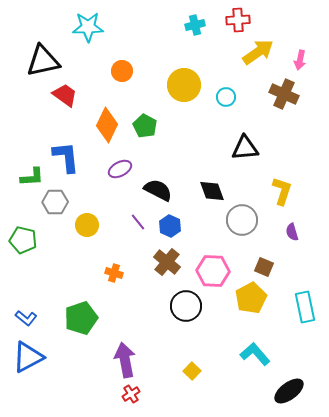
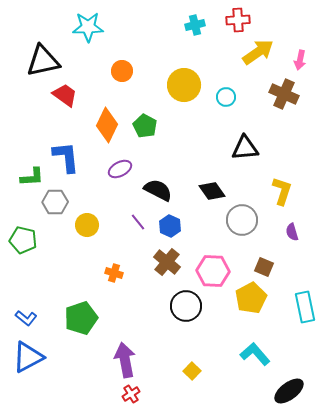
black diamond at (212, 191): rotated 16 degrees counterclockwise
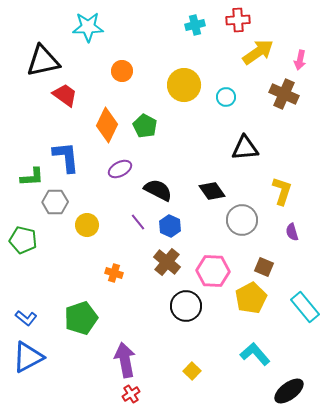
cyan rectangle at (305, 307): rotated 28 degrees counterclockwise
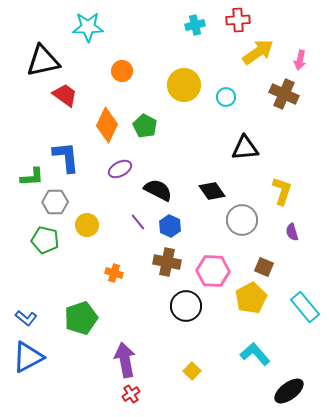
green pentagon at (23, 240): moved 22 px right
brown cross at (167, 262): rotated 28 degrees counterclockwise
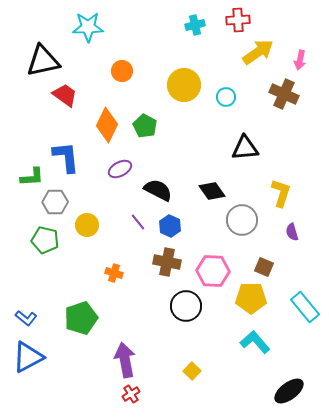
yellow L-shape at (282, 191): moved 1 px left, 2 px down
yellow pentagon at (251, 298): rotated 28 degrees clockwise
cyan L-shape at (255, 354): moved 12 px up
